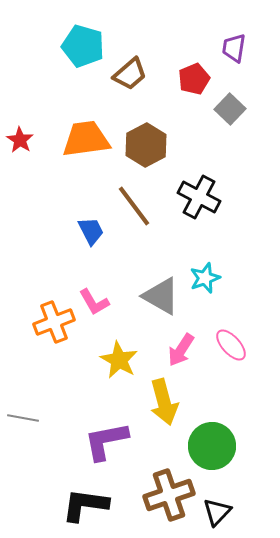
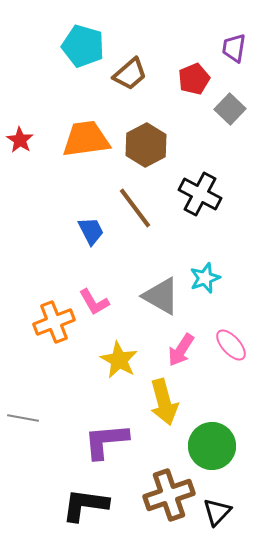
black cross: moved 1 px right, 3 px up
brown line: moved 1 px right, 2 px down
purple L-shape: rotated 6 degrees clockwise
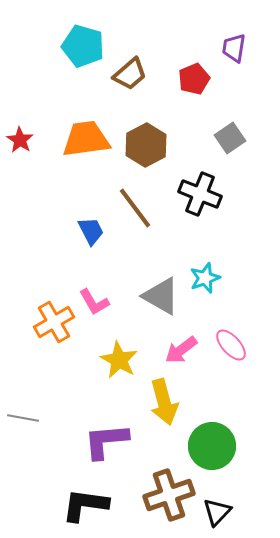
gray square: moved 29 px down; rotated 12 degrees clockwise
black cross: rotated 6 degrees counterclockwise
orange cross: rotated 9 degrees counterclockwise
pink arrow: rotated 20 degrees clockwise
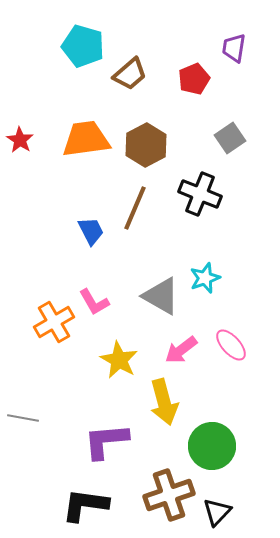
brown line: rotated 60 degrees clockwise
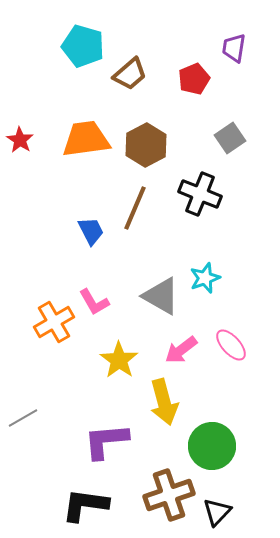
yellow star: rotated 6 degrees clockwise
gray line: rotated 40 degrees counterclockwise
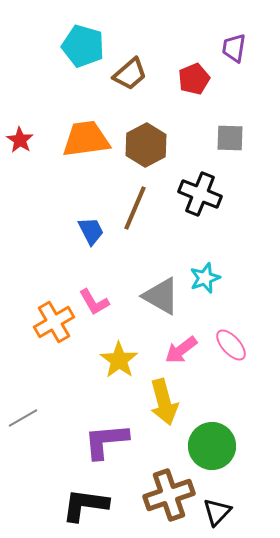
gray square: rotated 36 degrees clockwise
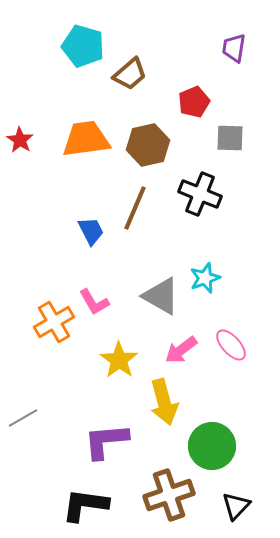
red pentagon: moved 23 px down
brown hexagon: moved 2 px right; rotated 15 degrees clockwise
black triangle: moved 19 px right, 6 px up
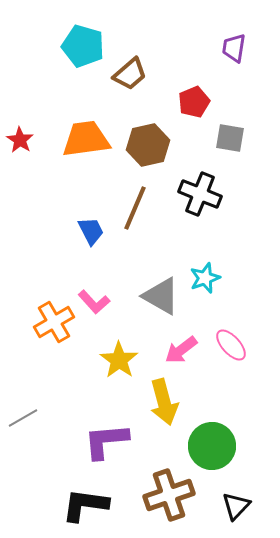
gray square: rotated 8 degrees clockwise
pink L-shape: rotated 12 degrees counterclockwise
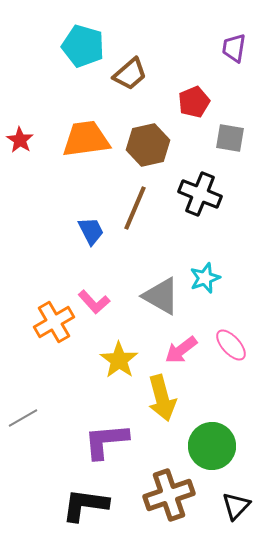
yellow arrow: moved 2 px left, 4 px up
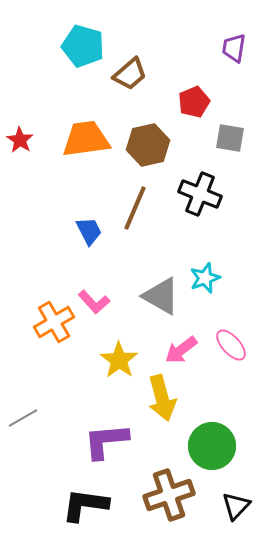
blue trapezoid: moved 2 px left
